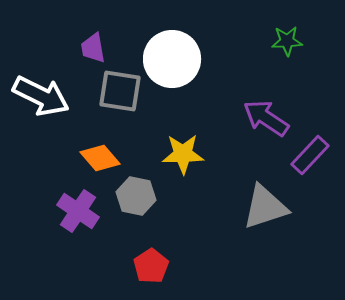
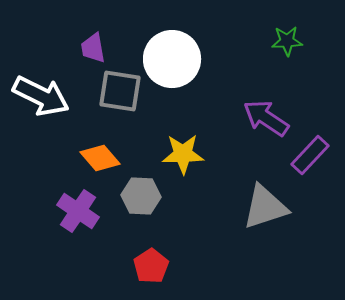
gray hexagon: moved 5 px right; rotated 9 degrees counterclockwise
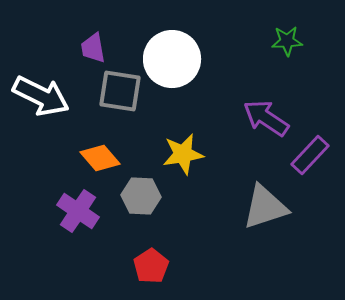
yellow star: rotated 9 degrees counterclockwise
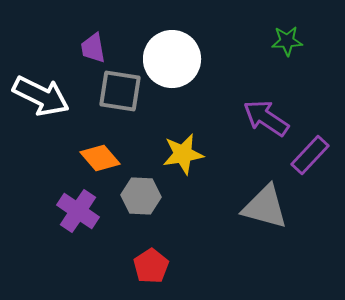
gray triangle: rotated 33 degrees clockwise
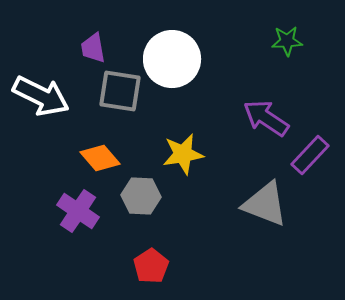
gray triangle: moved 3 px up; rotated 6 degrees clockwise
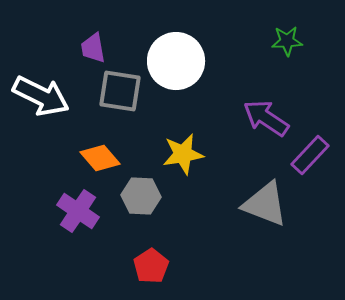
white circle: moved 4 px right, 2 px down
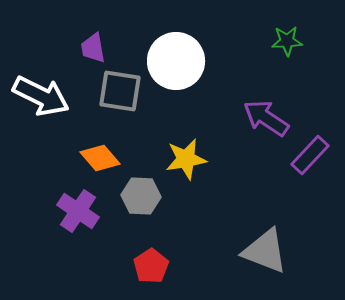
yellow star: moved 3 px right, 5 px down
gray triangle: moved 47 px down
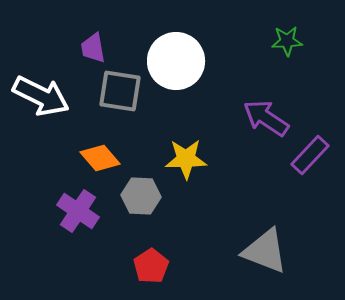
yellow star: rotated 9 degrees clockwise
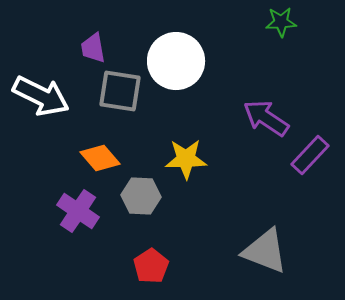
green star: moved 6 px left, 19 px up
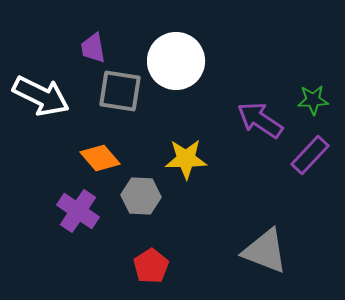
green star: moved 32 px right, 78 px down
purple arrow: moved 6 px left, 2 px down
